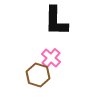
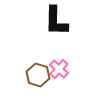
pink cross: moved 8 px right, 11 px down
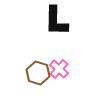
brown hexagon: moved 2 px up
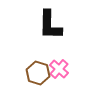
black L-shape: moved 6 px left, 4 px down
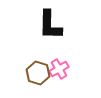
pink cross: rotated 18 degrees clockwise
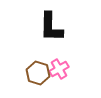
black L-shape: moved 1 px right, 2 px down
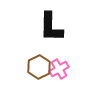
brown hexagon: moved 1 px right, 6 px up; rotated 15 degrees clockwise
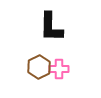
pink cross: rotated 30 degrees clockwise
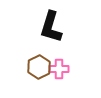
black L-shape: rotated 16 degrees clockwise
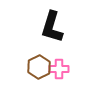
black L-shape: moved 1 px right
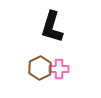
brown hexagon: moved 1 px right, 1 px down
